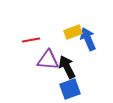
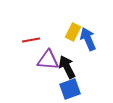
yellow rectangle: rotated 42 degrees counterclockwise
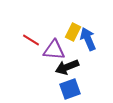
red line: rotated 42 degrees clockwise
purple triangle: moved 6 px right, 10 px up
black arrow: rotated 85 degrees counterclockwise
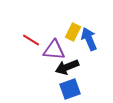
blue arrow: moved 1 px right
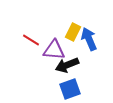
black arrow: moved 2 px up
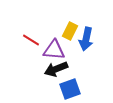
yellow rectangle: moved 3 px left, 1 px up
blue arrow: moved 3 px left; rotated 145 degrees counterclockwise
black arrow: moved 11 px left, 4 px down
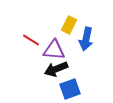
yellow rectangle: moved 1 px left, 6 px up
